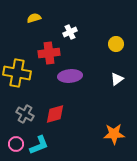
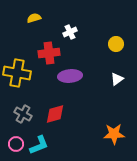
gray cross: moved 2 px left
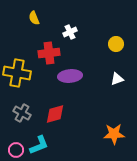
yellow semicircle: rotated 96 degrees counterclockwise
white triangle: rotated 16 degrees clockwise
gray cross: moved 1 px left, 1 px up
pink circle: moved 6 px down
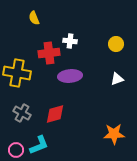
white cross: moved 9 px down; rotated 32 degrees clockwise
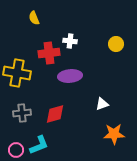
white triangle: moved 15 px left, 25 px down
gray cross: rotated 36 degrees counterclockwise
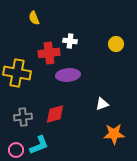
purple ellipse: moved 2 px left, 1 px up
gray cross: moved 1 px right, 4 px down
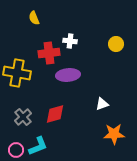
gray cross: rotated 36 degrees counterclockwise
cyan L-shape: moved 1 px left, 1 px down
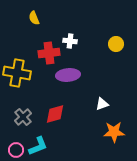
orange star: moved 2 px up
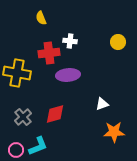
yellow semicircle: moved 7 px right
yellow circle: moved 2 px right, 2 px up
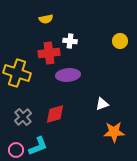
yellow semicircle: moved 5 px right, 1 px down; rotated 80 degrees counterclockwise
yellow circle: moved 2 px right, 1 px up
yellow cross: rotated 8 degrees clockwise
